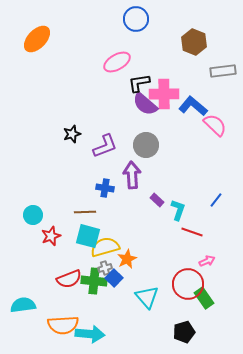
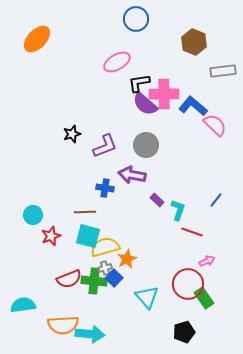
purple arrow: rotated 76 degrees counterclockwise
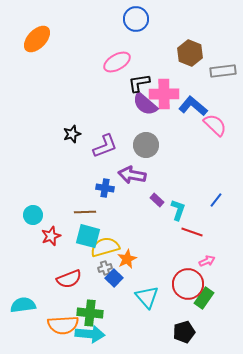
brown hexagon: moved 4 px left, 11 px down
green cross: moved 4 px left, 32 px down
green rectangle: rotated 70 degrees clockwise
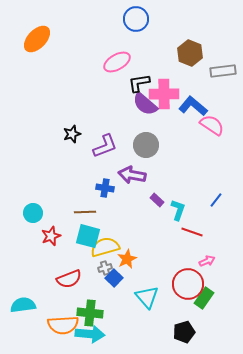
pink semicircle: moved 3 px left; rotated 10 degrees counterclockwise
cyan circle: moved 2 px up
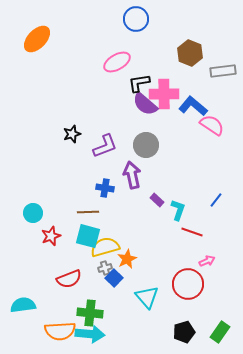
purple arrow: rotated 68 degrees clockwise
brown line: moved 3 px right
green rectangle: moved 16 px right, 34 px down
orange semicircle: moved 3 px left, 6 px down
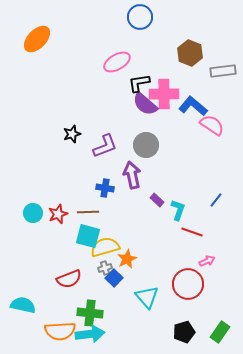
blue circle: moved 4 px right, 2 px up
red star: moved 7 px right, 22 px up
cyan semicircle: rotated 20 degrees clockwise
cyan arrow: rotated 12 degrees counterclockwise
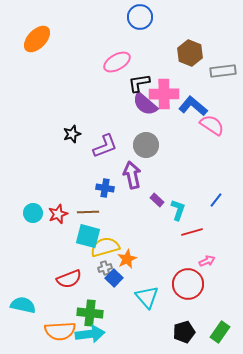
red line: rotated 35 degrees counterclockwise
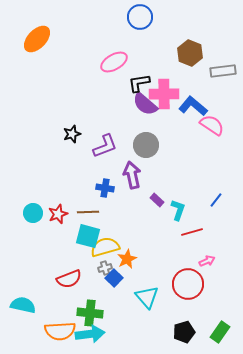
pink ellipse: moved 3 px left
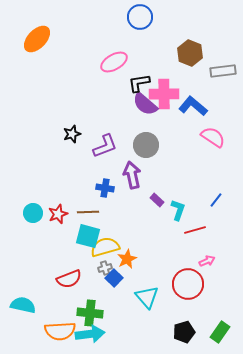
pink semicircle: moved 1 px right, 12 px down
red line: moved 3 px right, 2 px up
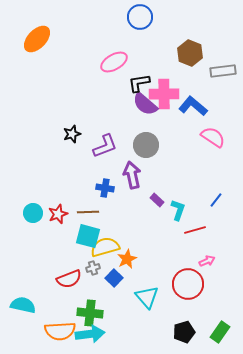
gray cross: moved 12 px left
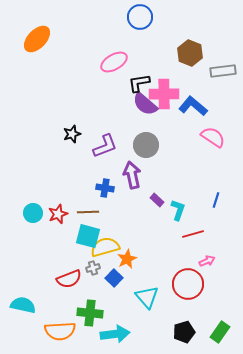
blue line: rotated 21 degrees counterclockwise
red line: moved 2 px left, 4 px down
cyan arrow: moved 25 px right
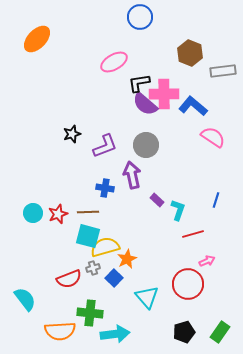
cyan semicircle: moved 2 px right, 6 px up; rotated 40 degrees clockwise
